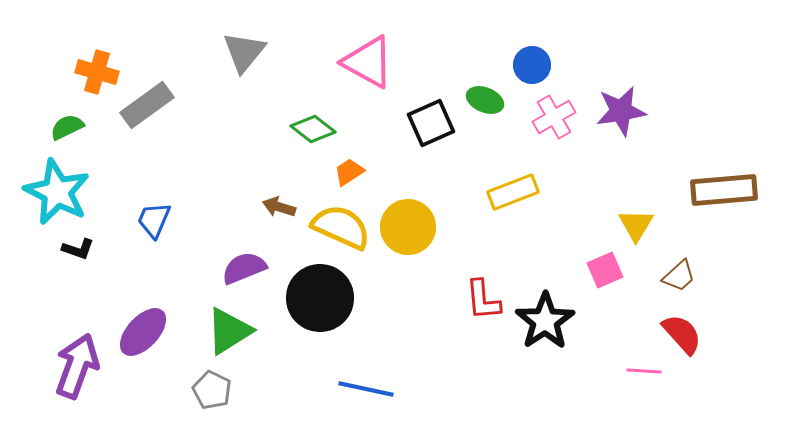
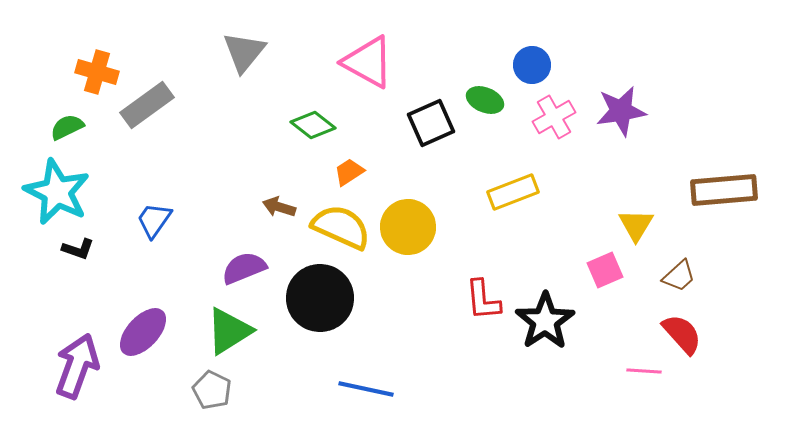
green diamond: moved 4 px up
blue trapezoid: rotated 12 degrees clockwise
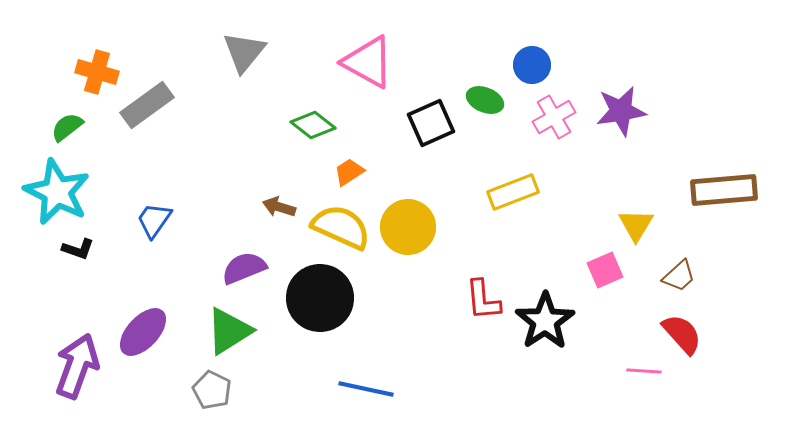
green semicircle: rotated 12 degrees counterclockwise
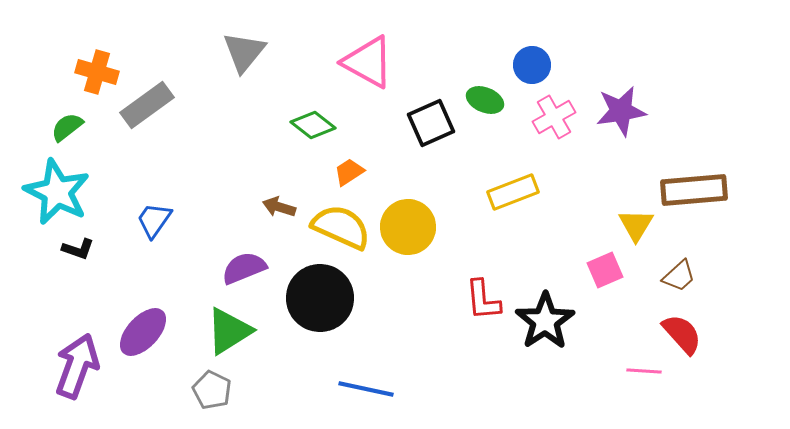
brown rectangle: moved 30 px left
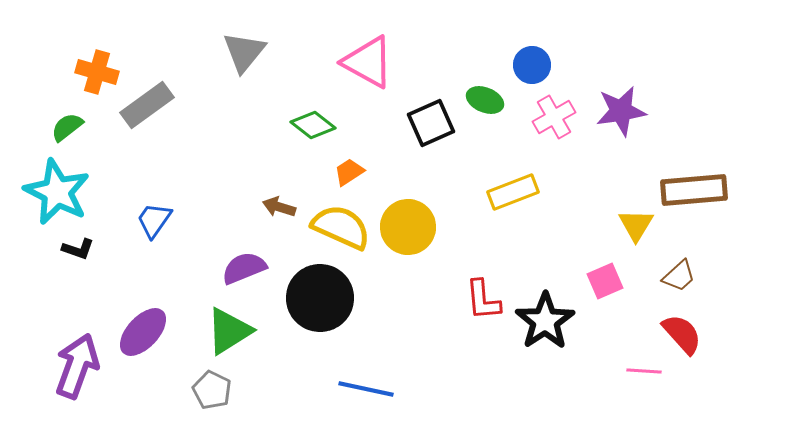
pink square: moved 11 px down
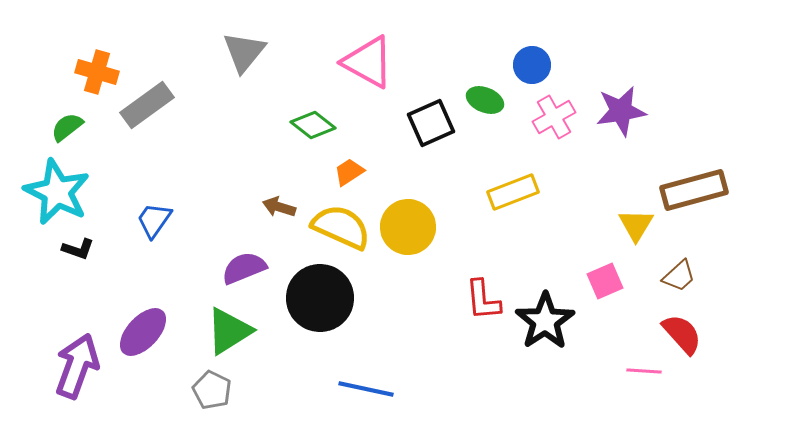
brown rectangle: rotated 10 degrees counterclockwise
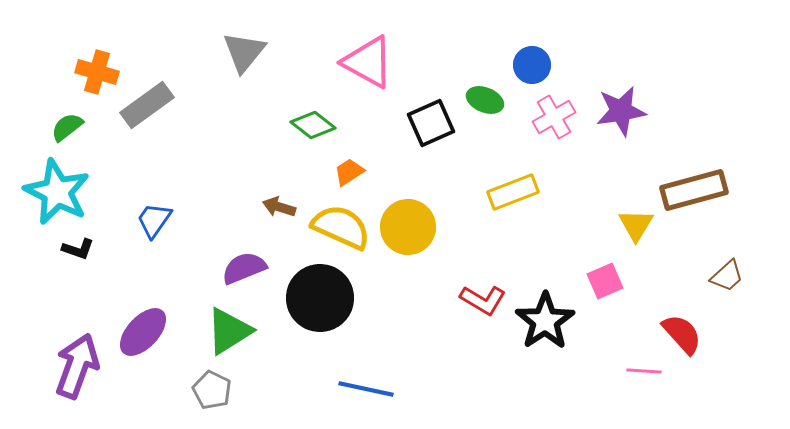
brown trapezoid: moved 48 px right
red L-shape: rotated 54 degrees counterclockwise
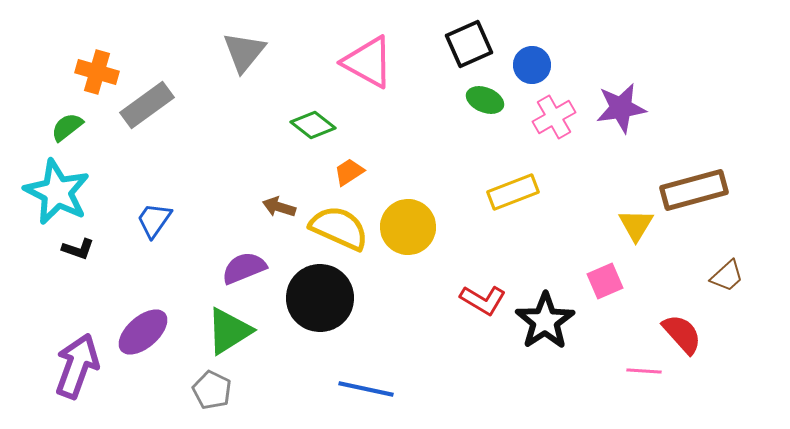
purple star: moved 3 px up
black square: moved 38 px right, 79 px up
yellow semicircle: moved 2 px left, 1 px down
purple ellipse: rotated 6 degrees clockwise
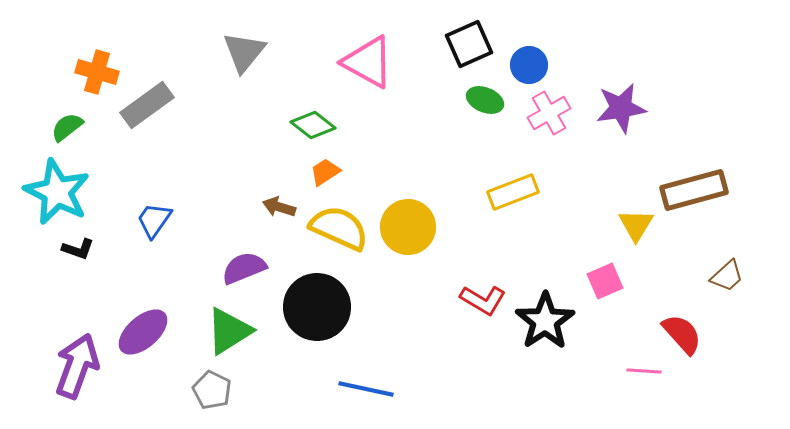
blue circle: moved 3 px left
pink cross: moved 5 px left, 4 px up
orange trapezoid: moved 24 px left
black circle: moved 3 px left, 9 px down
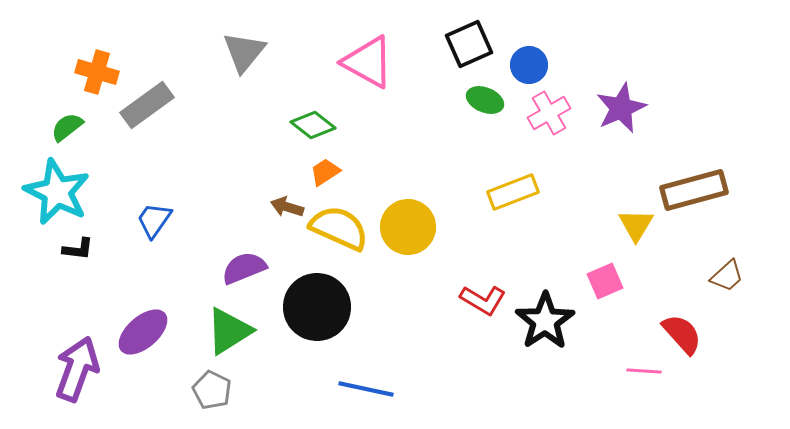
purple star: rotated 15 degrees counterclockwise
brown arrow: moved 8 px right
black L-shape: rotated 12 degrees counterclockwise
purple arrow: moved 3 px down
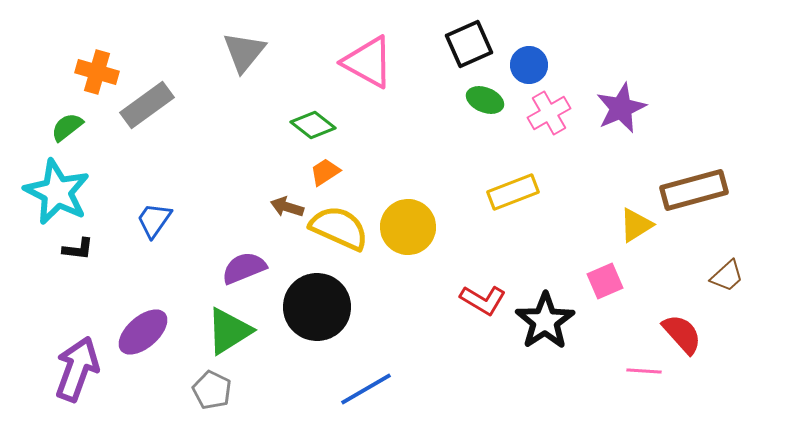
yellow triangle: rotated 27 degrees clockwise
blue line: rotated 42 degrees counterclockwise
